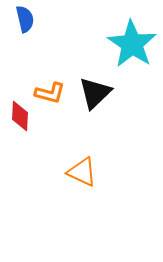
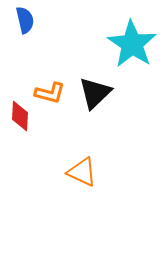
blue semicircle: moved 1 px down
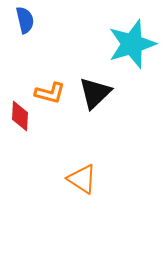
cyan star: rotated 21 degrees clockwise
orange triangle: moved 7 px down; rotated 8 degrees clockwise
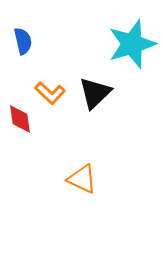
blue semicircle: moved 2 px left, 21 px down
orange L-shape: rotated 28 degrees clockwise
red diamond: moved 3 px down; rotated 12 degrees counterclockwise
orange triangle: rotated 8 degrees counterclockwise
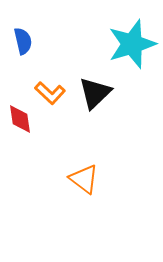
orange triangle: moved 2 px right; rotated 12 degrees clockwise
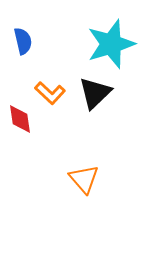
cyan star: moved 21 px left
orange triangle: rotated 12 degrees clockwise
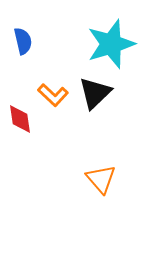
orange L-shape: moved 3 px right, 2 px down
orange triangle: moved 17 px right
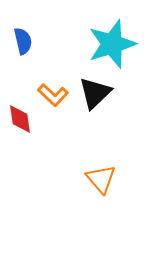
cyan star: moved 1 px right
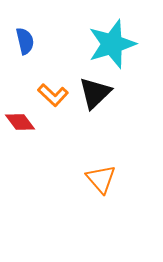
blue semicircle: moved 2 px right
red diamond: moved 3 px down; rotated 28 degrees counterclockwise
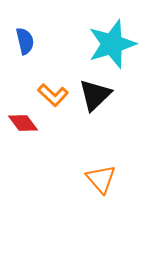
black triangle: moved 2 px down
red diamond: moved 3 px right, 1 px down
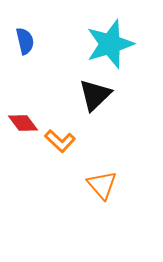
cyan star: moved 2 px left
orange L-shape: moved 7 px right, 46 px down
orange triangle: moved 1 px right, 6 px down
